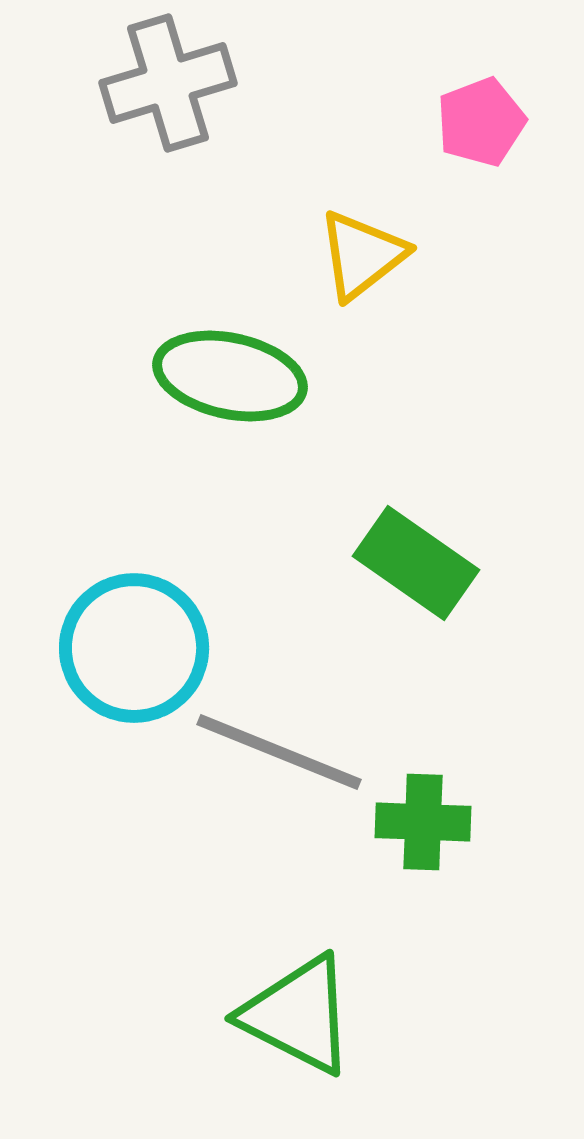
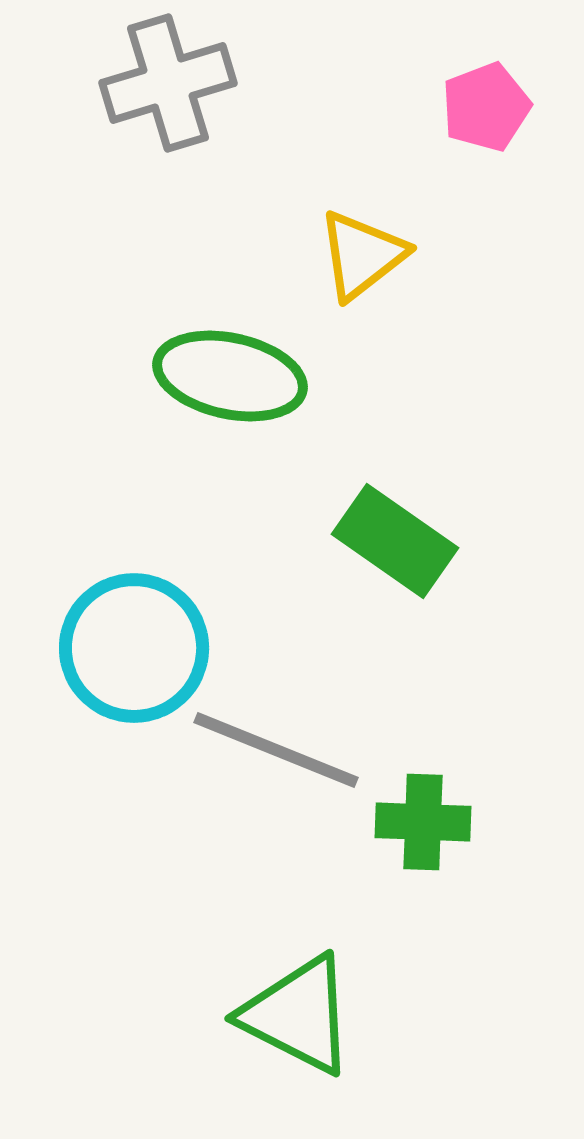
pink pentagon: moved 5 px right, 15 px up
green rectangle: moved 21 px left, 22 px up
gray line: moved 3 px left, 2 px up
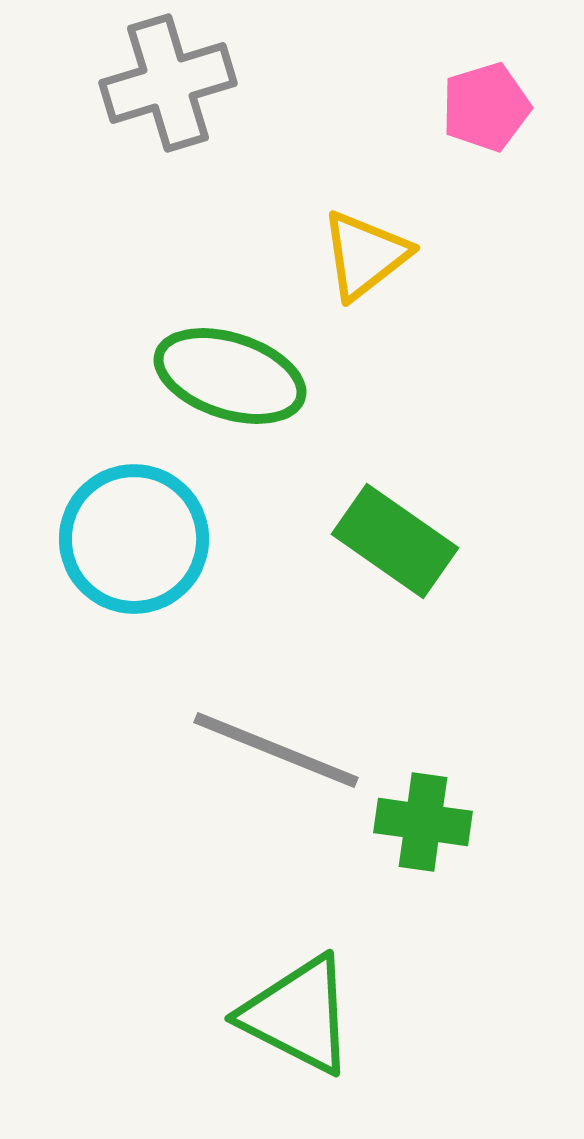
pink pentagon: rotated 4 degrees clockwise
yellow triangle: moved 3 px right
green ellipse: rotated 6 degrees clockwise
cyan circle: moved 109 px up
green cross: rotated 6 degrees clockwise
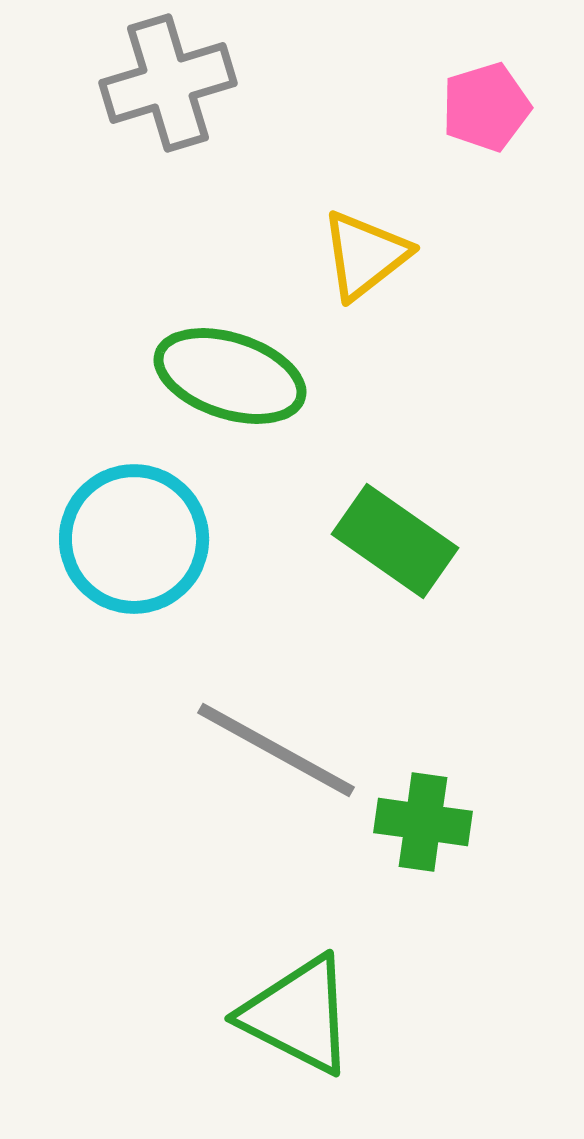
gray line: rotated 7 degrees clockwise
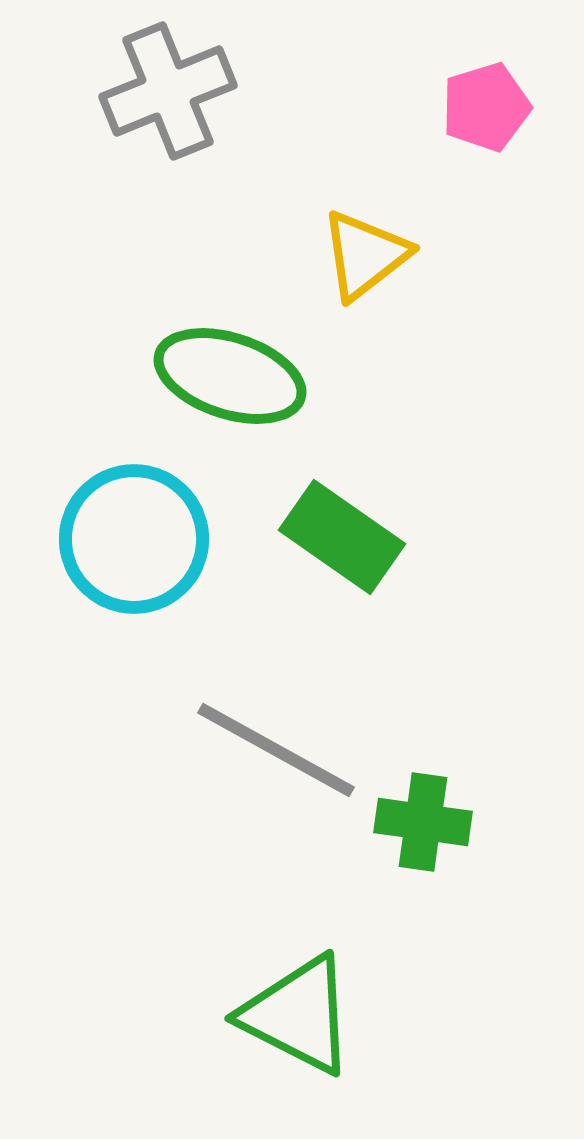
gray cross: moved 8 px down; rotated 5 degrees counterclockwise
green rectangle: moved 53 px left, 4 px up
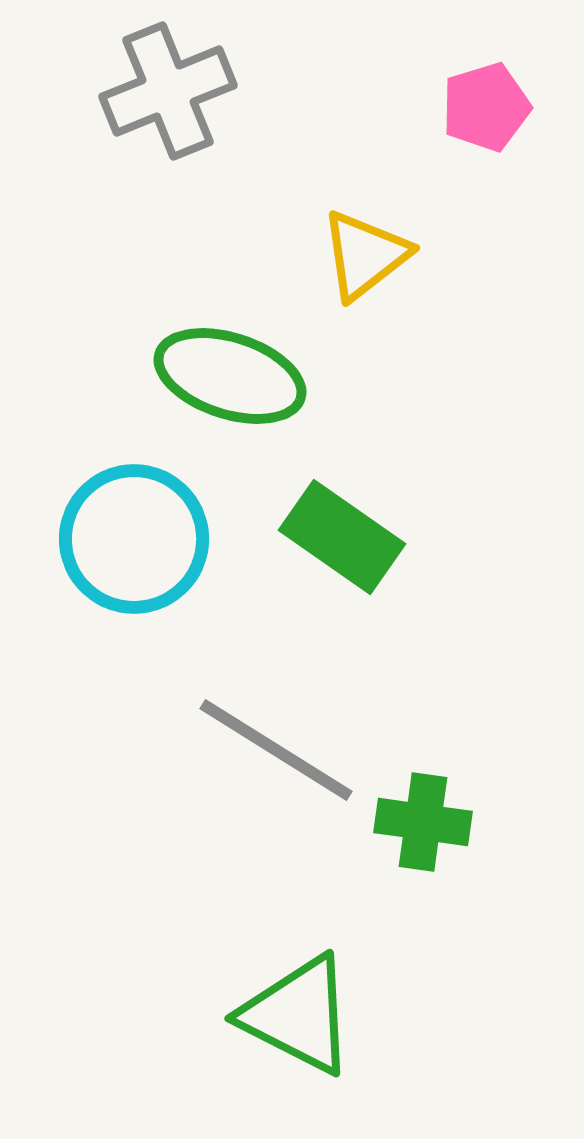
gray line: rotated 3 degrees clockwise
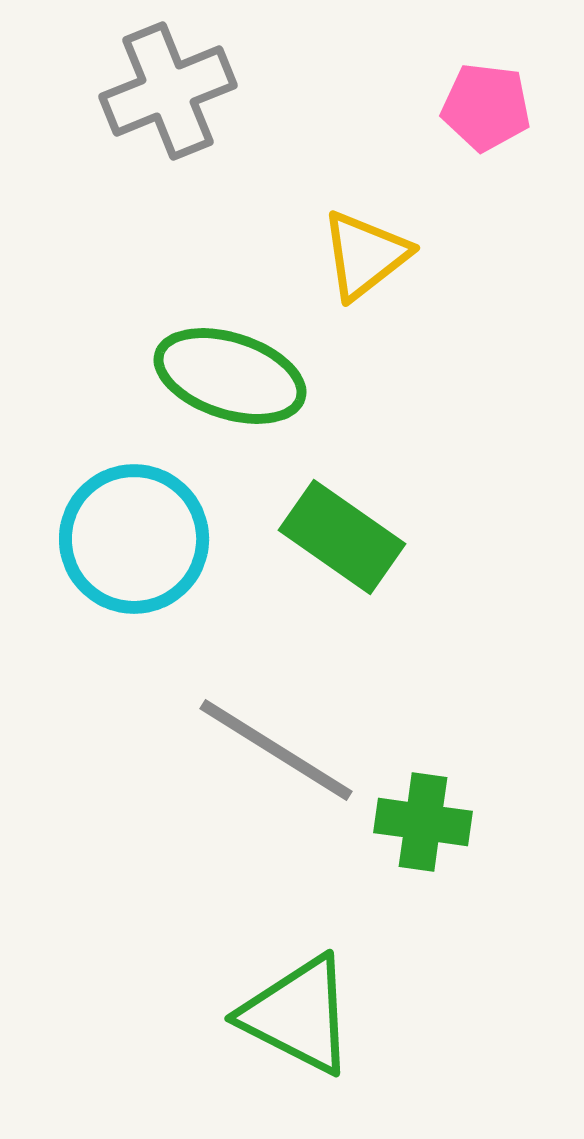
pink pentagon: rotated 24 degrees clockwise
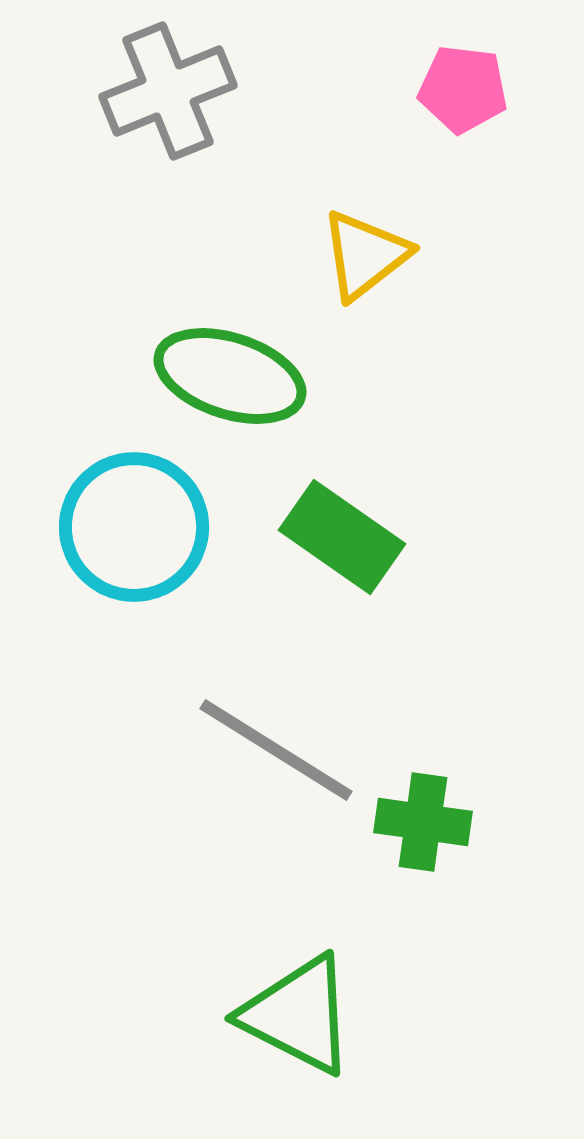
pink pentagon: moved 23 px left, 18 px up
cyan circle: moved 12 px up
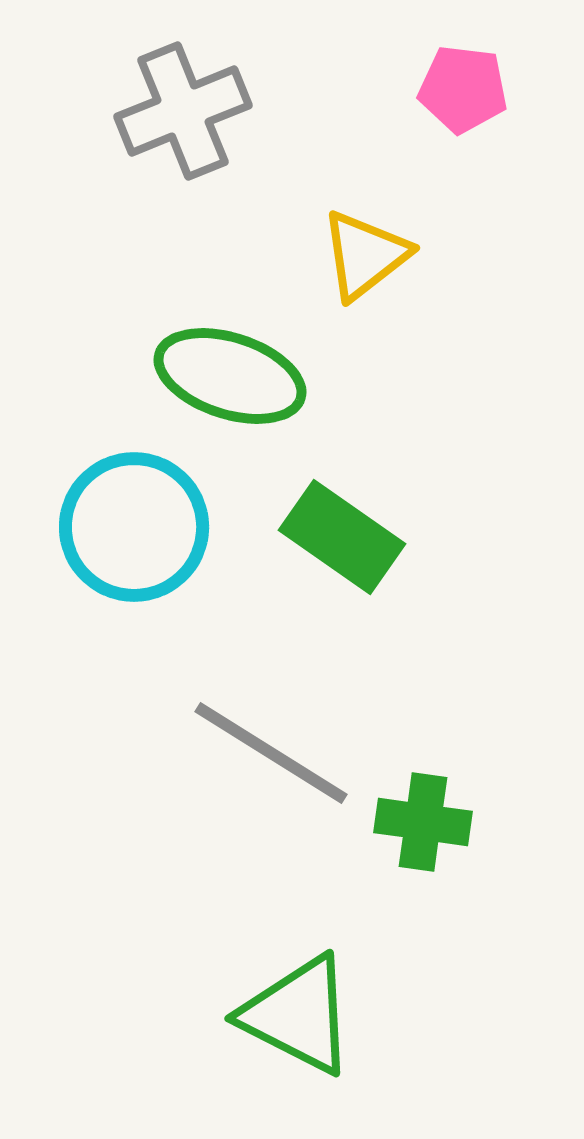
gray cross: moved 15 px right, 20 px down
gray line: moved 5 px left, 3 px down
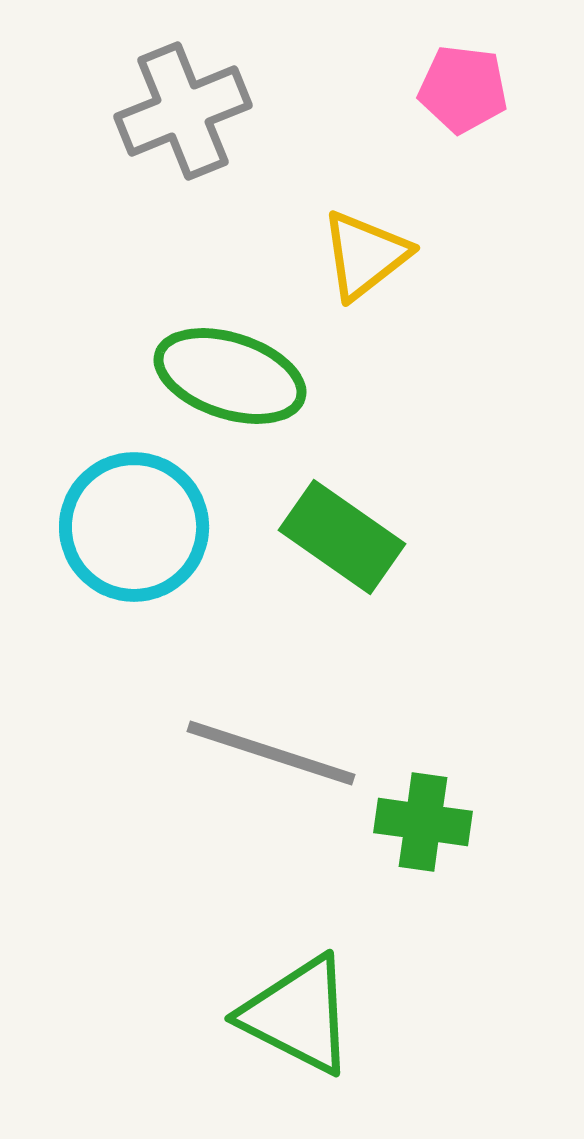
gray line: rotated 14 degrees counterclockwise
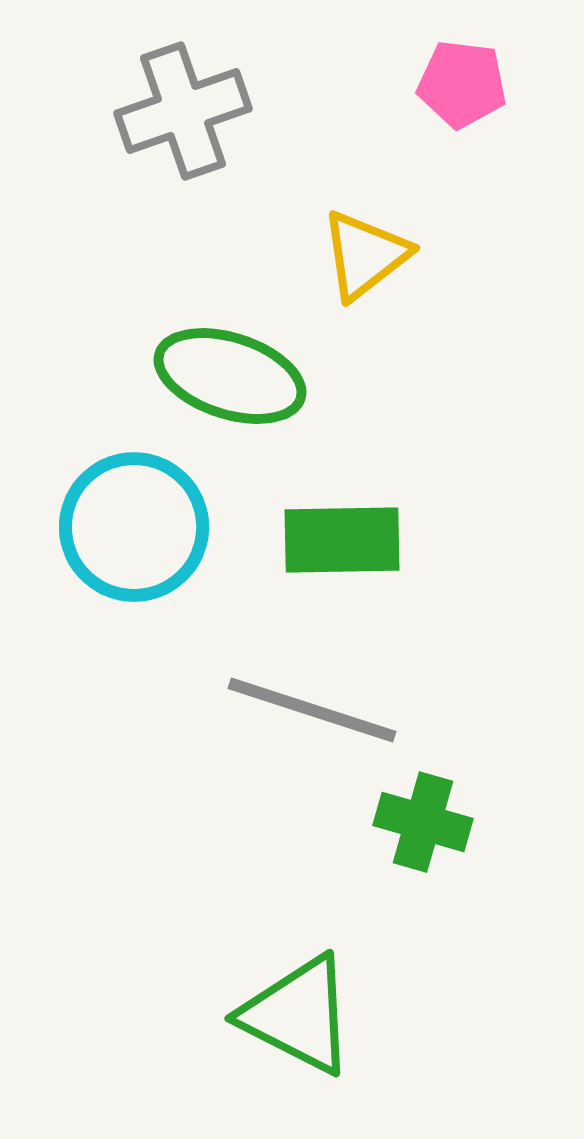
pink pentagon: moved 1 px left, 5 px up
gray cross: rotated 3 degrees clockwise
green rectangle: moved 3 px down; rotated 36 degrees counterclockwise
gray line: moved 41 px right, 43 px up
green cross: rotated 8 degrees clockwise
